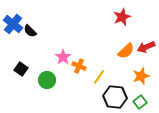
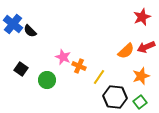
red star: moved 20 px right
pink star: rotated 14 degrees counterclockwise
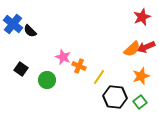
orange semicircle: moved 6 px right, 2 px up
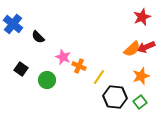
black semicircle: moved 8 px right, 6 px down
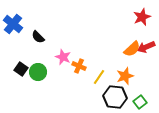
orange star: moved 16 px left
green circle: moved 9 px left, 8 px up
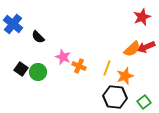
yellow line: moved 8 px right, 9 px up; rotated 14 degrees counterclockwise
green square: moved 4 px right
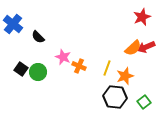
orange semicircle: moved 1 px right, 1 px up
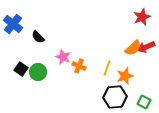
black hexagon: rotated 10 degrees counterclockwise
green square: rotated 24 degrees counterclockwise
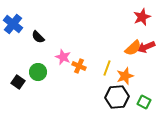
black square: moved 3 px left, 13 px down
black hexagon: moved 2 px right
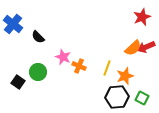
green square: moved 2 px left, 4 px up
